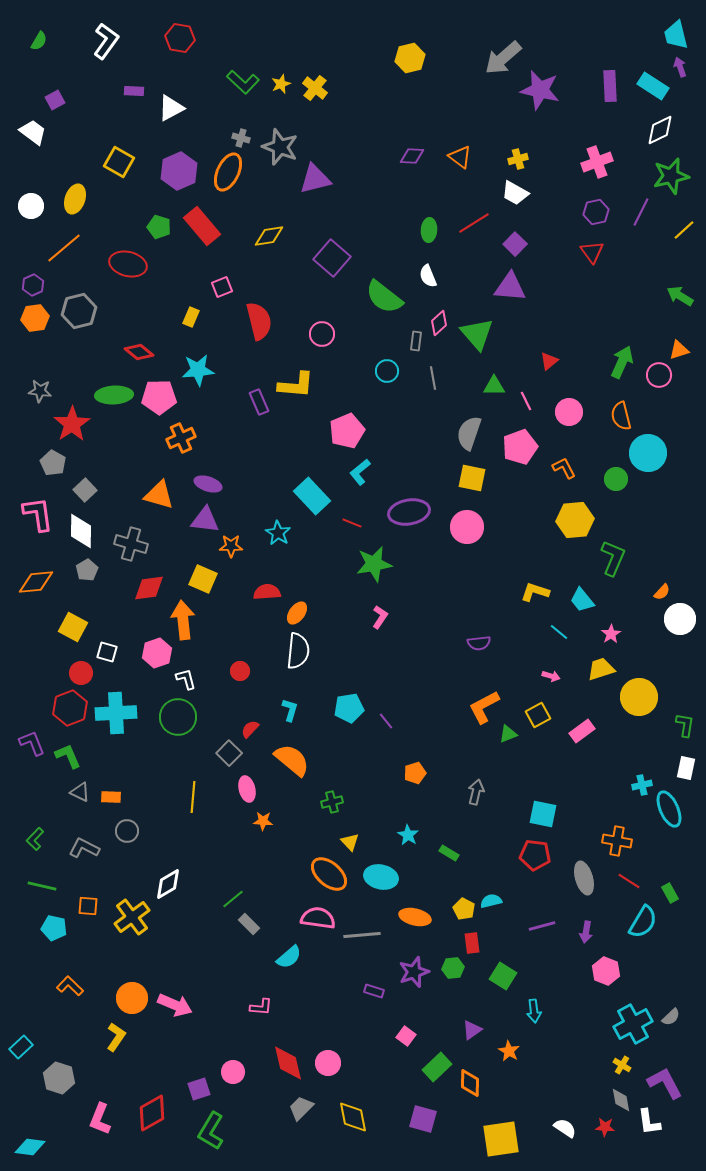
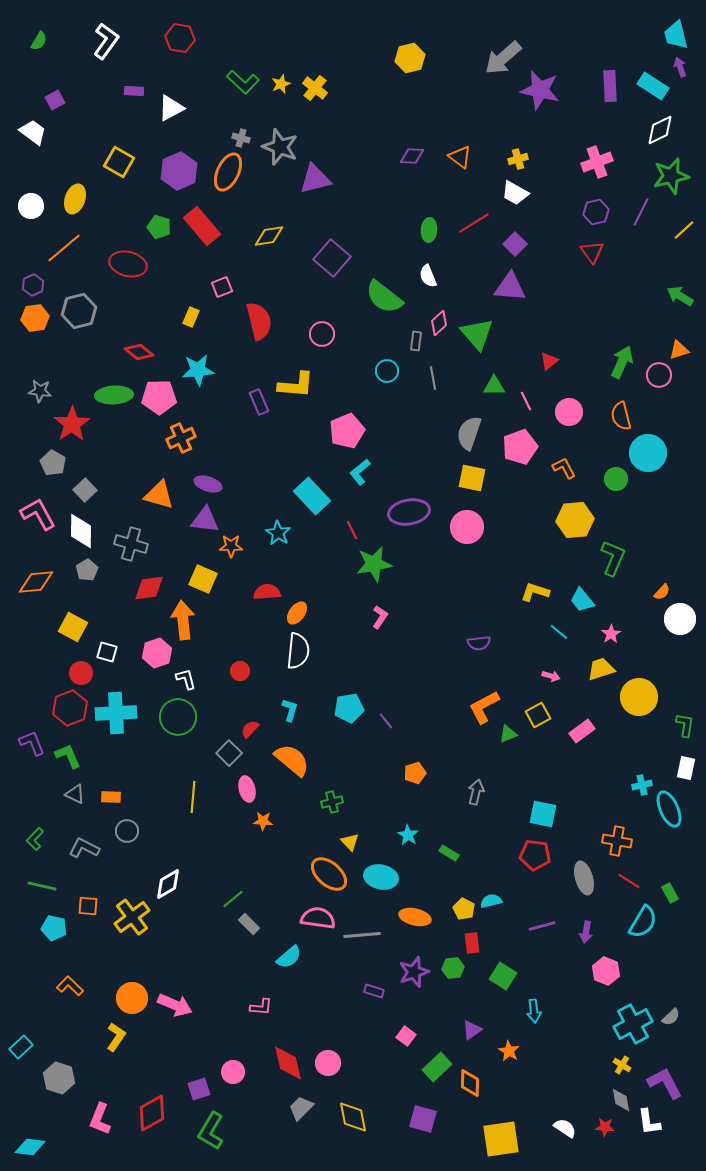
pink L-shape at (38, 514): rotated 21 degrees counterclockwise
red line at (352, 523): moved 7 px down; rotated 42 degrees clockwise
gray triangle at (80, 792): moved 5 px left, 2 px down
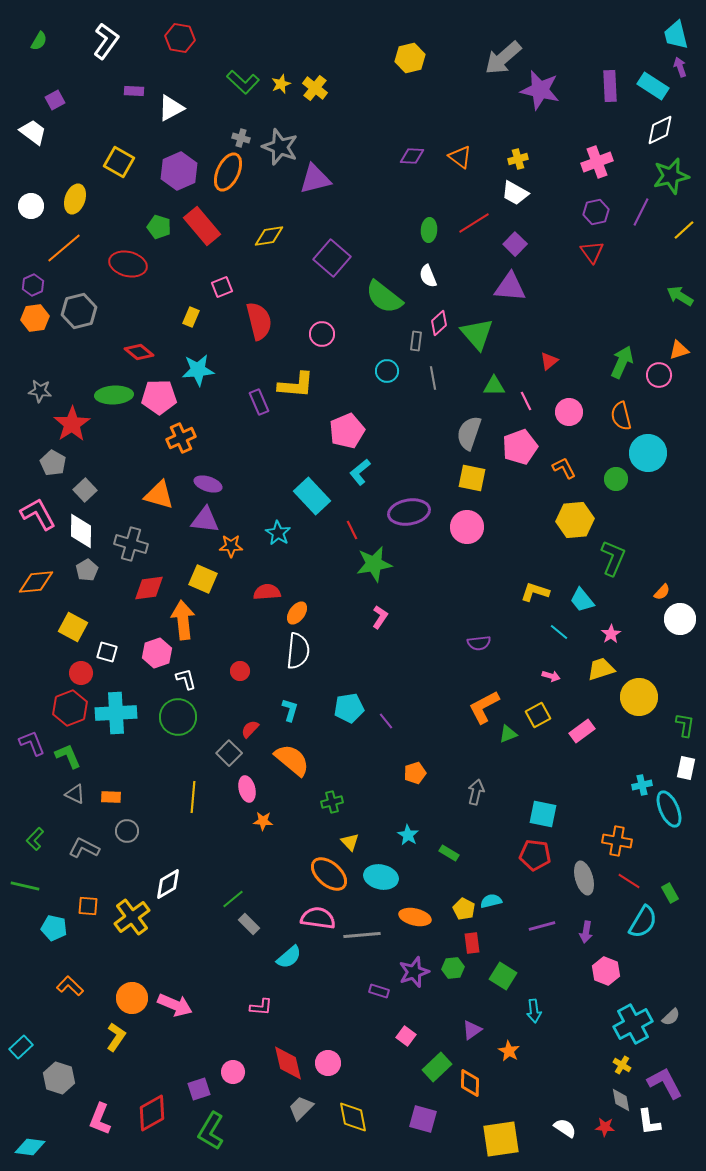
green line at (42, 886): moved 17 px left
purple rectangle at (374, 991): moved 5 px right
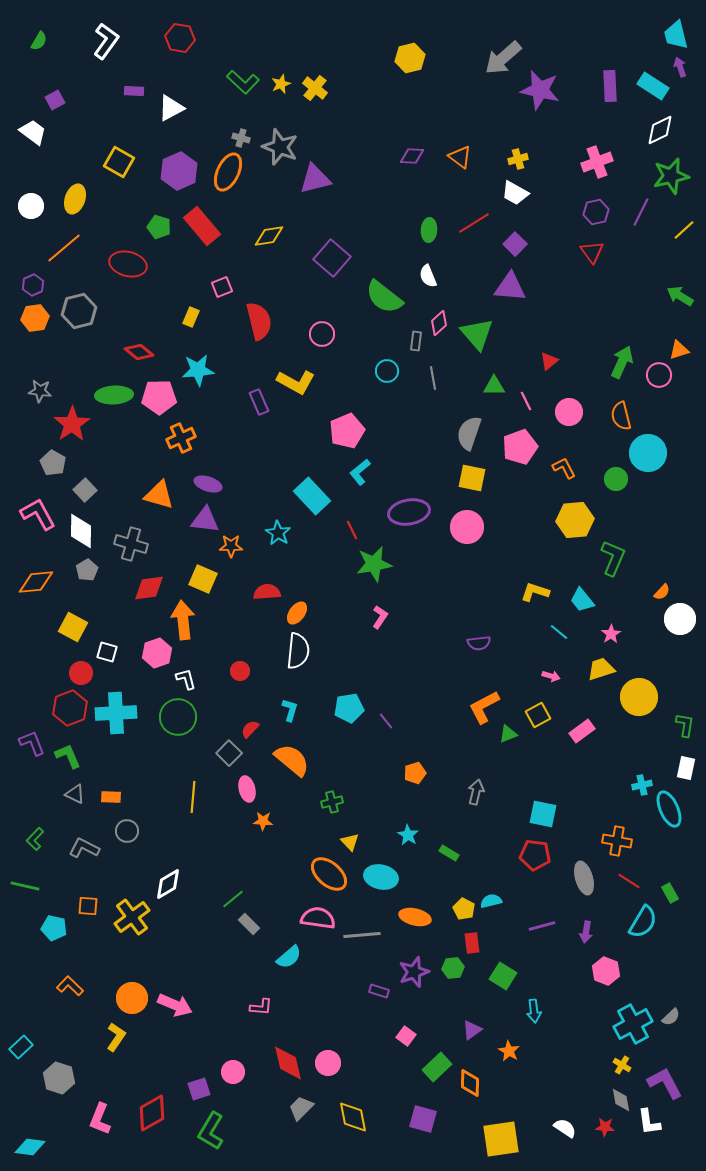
yellow L-shape at (296, 385): moved 3 px up; rotated 24 degrees clockwise
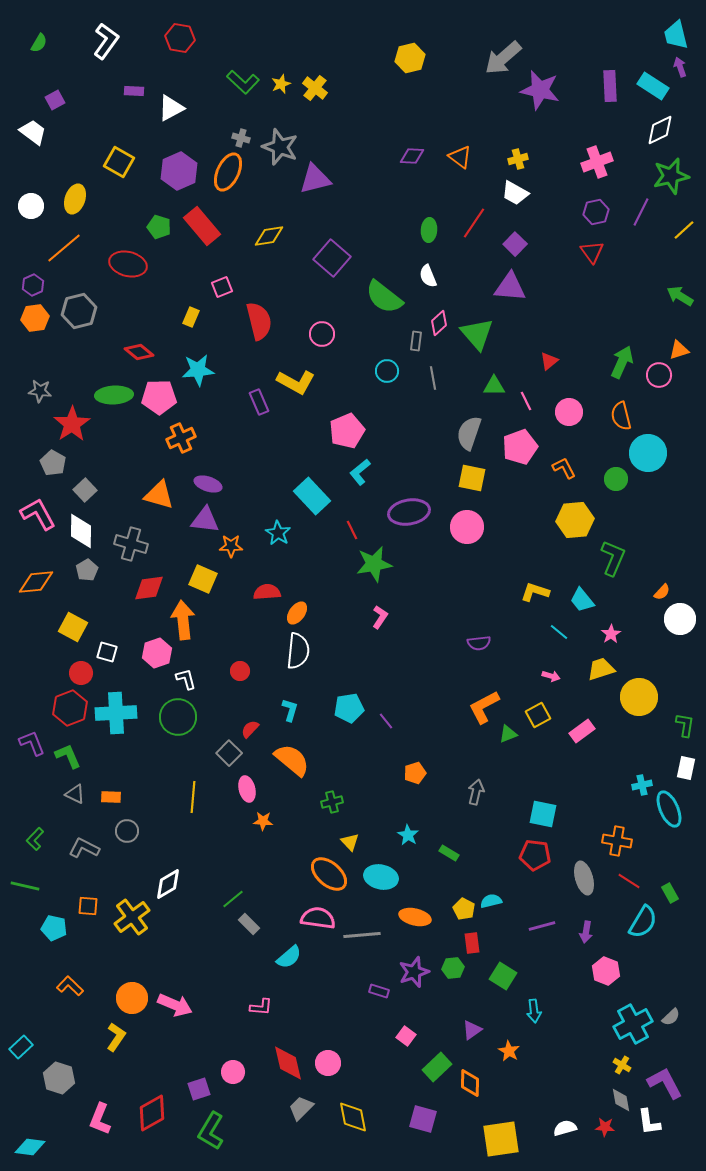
green semicircle at (39, 41): moved 2 px down
red line at (474, 223): rotated 24 degrees counterclockwise
white semicircle at (565, 1128): rotated 50 degrees counterclockwise
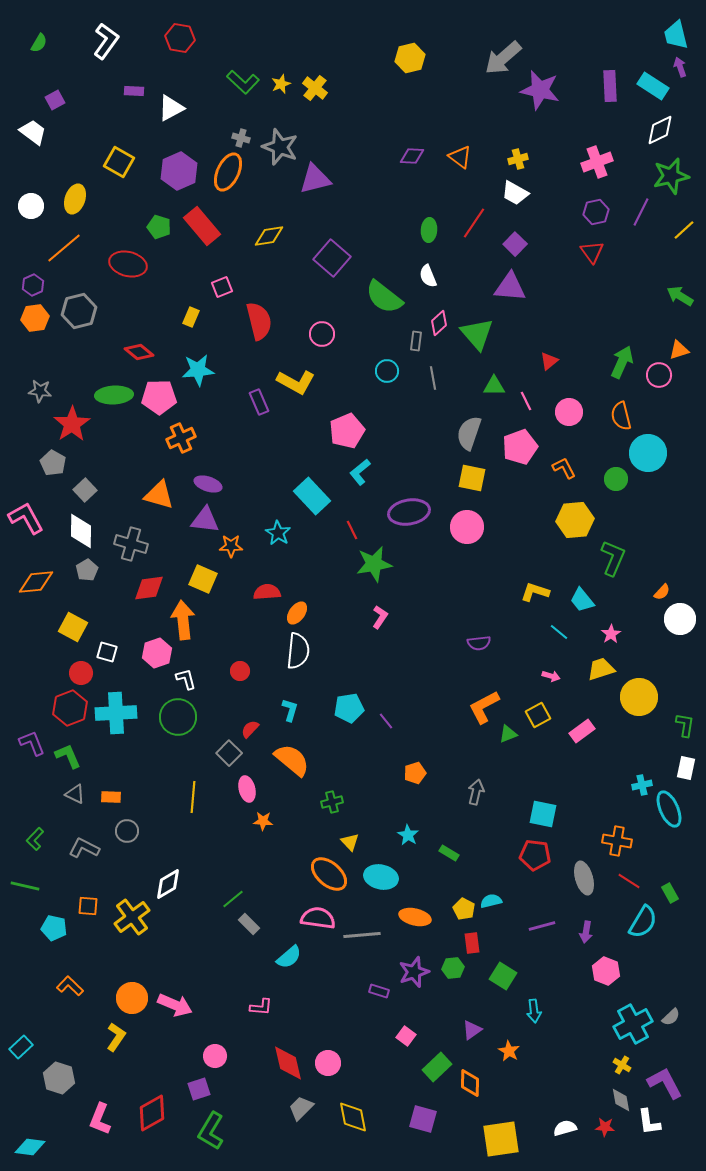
pink L-shape at (38, 514): moved 12 px left, 4 px down
pink circle at (233, 1072): moved 18 px left, 16 px up
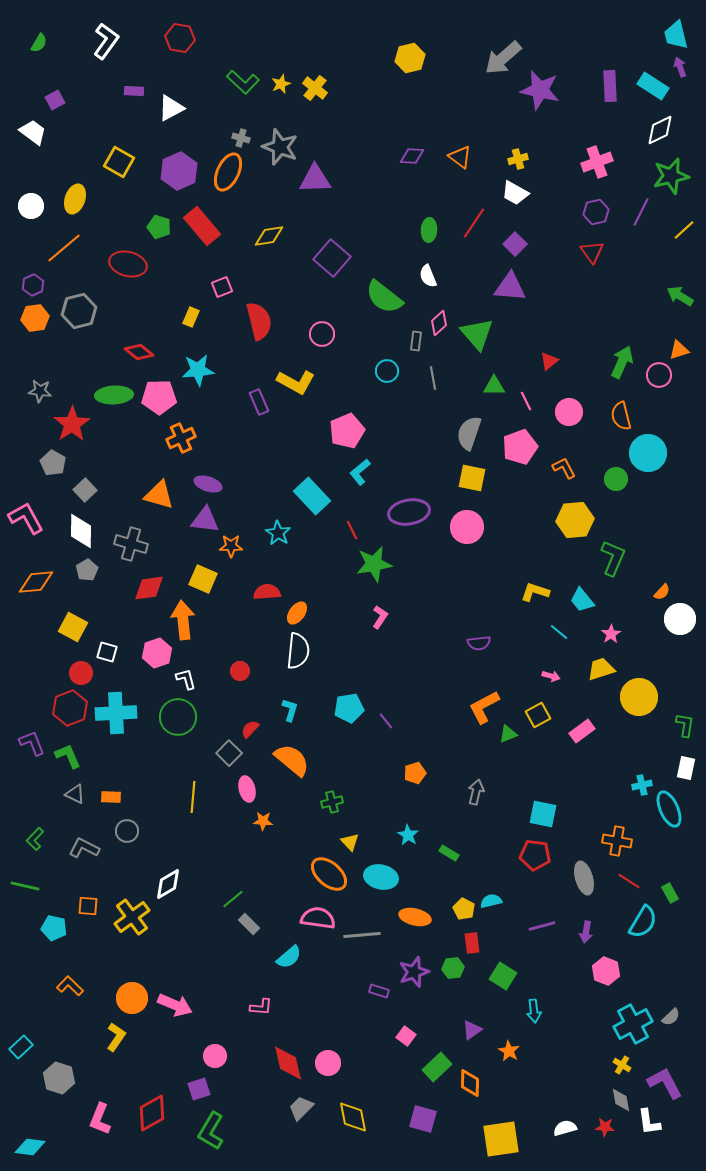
purple triangle at (315, 179): rotated 12 degrees clockwise
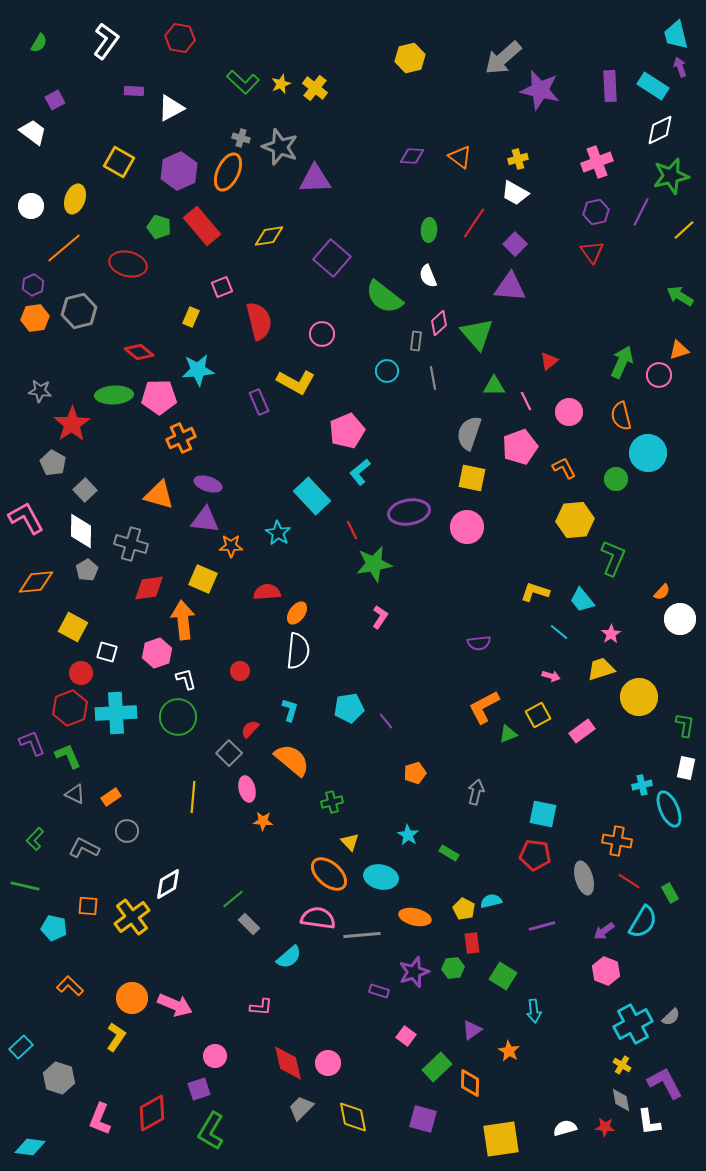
orange rectangle at (111, 797): rotated 36 degrees counterclockwise
purple arrow at (586, 932): moved 18 px right, 1 px up; rotated 45 degrees clockwise
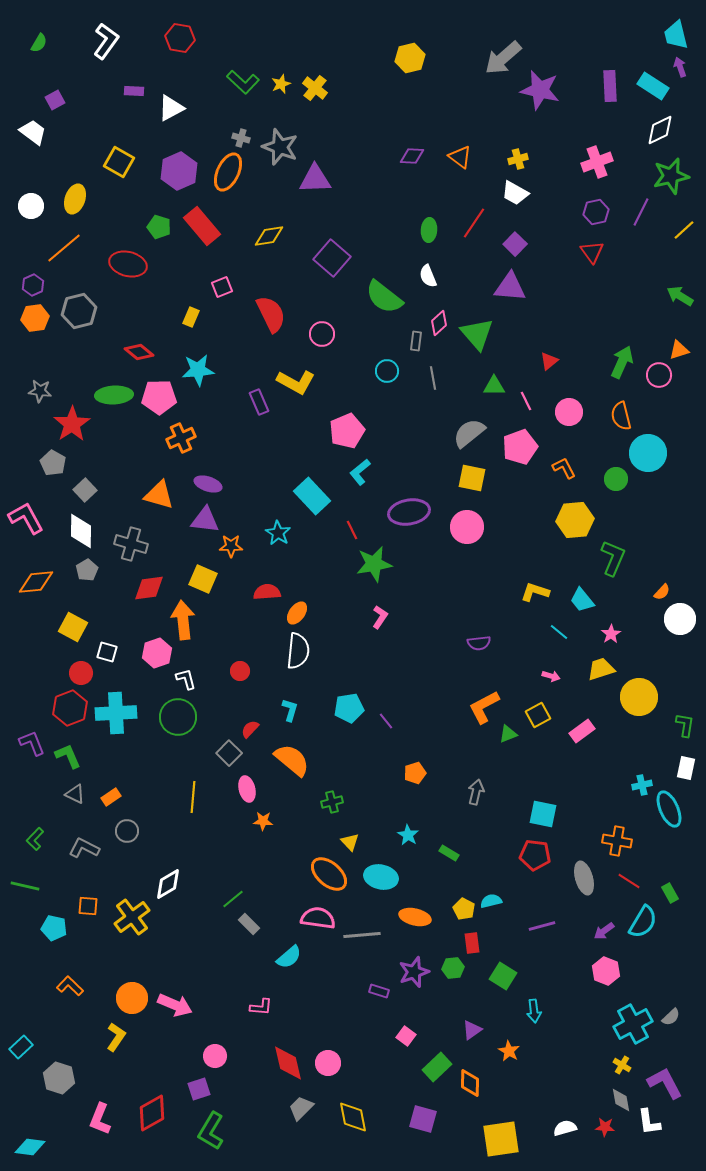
red semicircle at (259, 321): moved 12 px right, 7 px up; rotated 12 degrees counterclockwise
gray semicircle at (469, 433): rotated 32 degrees clockwise
